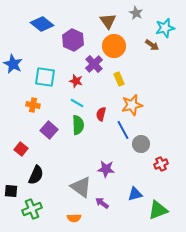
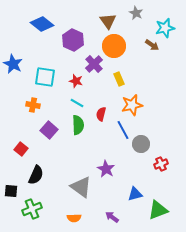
purple star: rotated 24 degrees clockwise
purple arrow: moved 10 px right, 14 px down
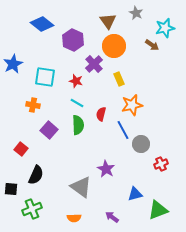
blue star: rotated 18 degrees clockwise
black square: moved 2 px up
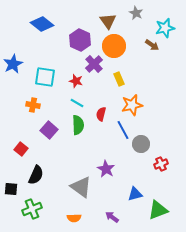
purple hexagon: moved 7 px right
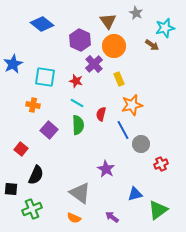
gray triangle: moved 1 px left, 6 px down
green triangle: rotated 15 degrees counterclockwise
orange semicircle: rotated 24 degrees clockwise
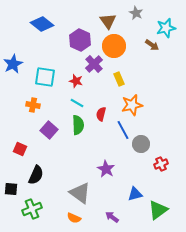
cyan star: moved 1 px right
red square: moved 1 px left; rotated 16 degrees counterclockwise
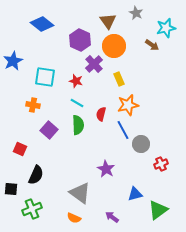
blue star: moved 3 px up
orange star: moved 4 px left
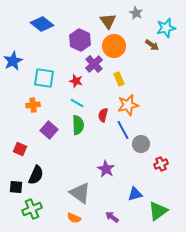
cyan square: moved 1 px left, 1 px down
orange cross: rotated 16 degrees counterclockwise
red semicircle: moved 2 px right, 1 px down
black square: moved 5 px right, 2 px up
green triangle: moved 1 px down
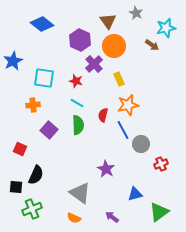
green triangle: moved 1 px right, 1 px down
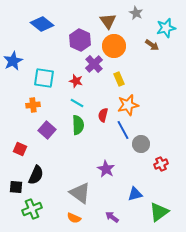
purple square: moved 2 px left
